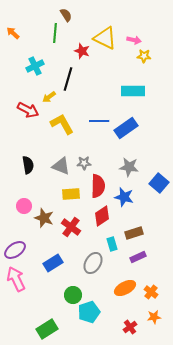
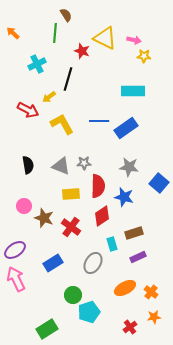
cyan cross at (35, 66): moved 2 px right, 2 px up
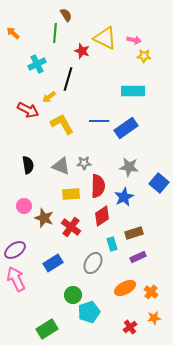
blue star at (124, 197): rotated 30 degrees clockwise
orange star at (154, 317): moved 1 px down
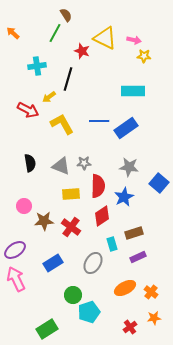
green line at (55, 33): rotated 24 degrees clockwise
cyan cross at (37, 64): moved 2 px down; rotated 18 degrees clockwise
black semicircle at (28, 165): moved 2 px right, 2 px up
brown star at (44, 218): moved 3 px down; rotated 24 degrees counterclockwise
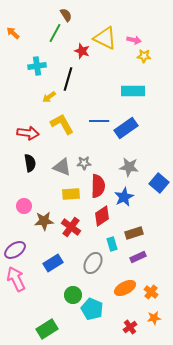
red arrow at (28, 110): moved 23 px down; rotated 20 degrees counterclockwise
gray triangle at (61, 166): moved 1 px right, 1 px down
cyan pentagon at (89, 312): moved 3 px right, 3 px up; rotated 30 degrees counterclockwise
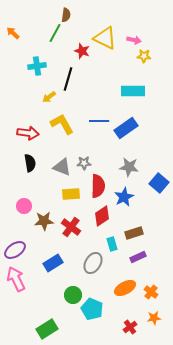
brown semicircle at (66, 15): rotated 40 degrees clockwise
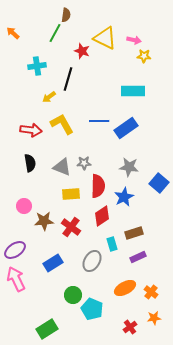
red arrow at (28, 133): moved 3 px right, 3 px up
gray ellipse at (93, 263): moved 1 px left, 2 px up
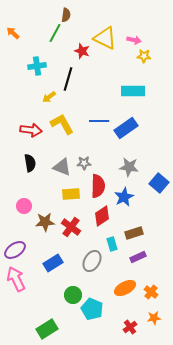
brown star at (44, 221): moved 1 px right, 1 px down
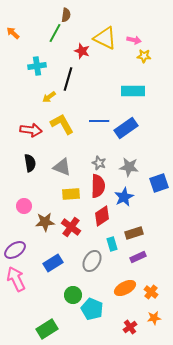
gray star at (84, 163): moved 15 px right; rotated 24 degrees clockwise
blue square at (159, 183): rotated 30 degrees clockwise
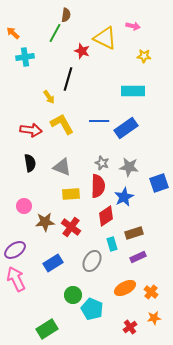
pink arrow at (134, 40): moved 1 px left, 14 px up
cyan cross at (37, 66): moved 12 px left, 9 px up
yellow arrow at (49, 97): rotated 88 degrees counterclockwise
gray star at (99, 163): moved 3 px right
red diamond at (102, 216): moved 4 px right
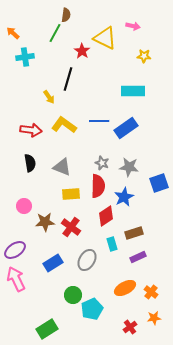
red star at (82, 51): rotated 14 degrees clockwise
yellow L-shape at (62, 124): moved 2 px right, 1 px down; rotated 25 degrees counterclockwise
gray ellipse at (92, 261): moved 5 px left, 1 px up
cyan pentagon at (92, 309): rotated 25 degrees clockwise
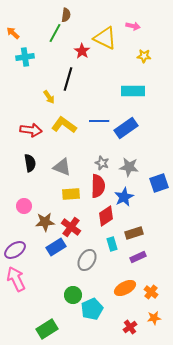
blue rectangle at (53, 263): moved 3 px right, 16 px up
